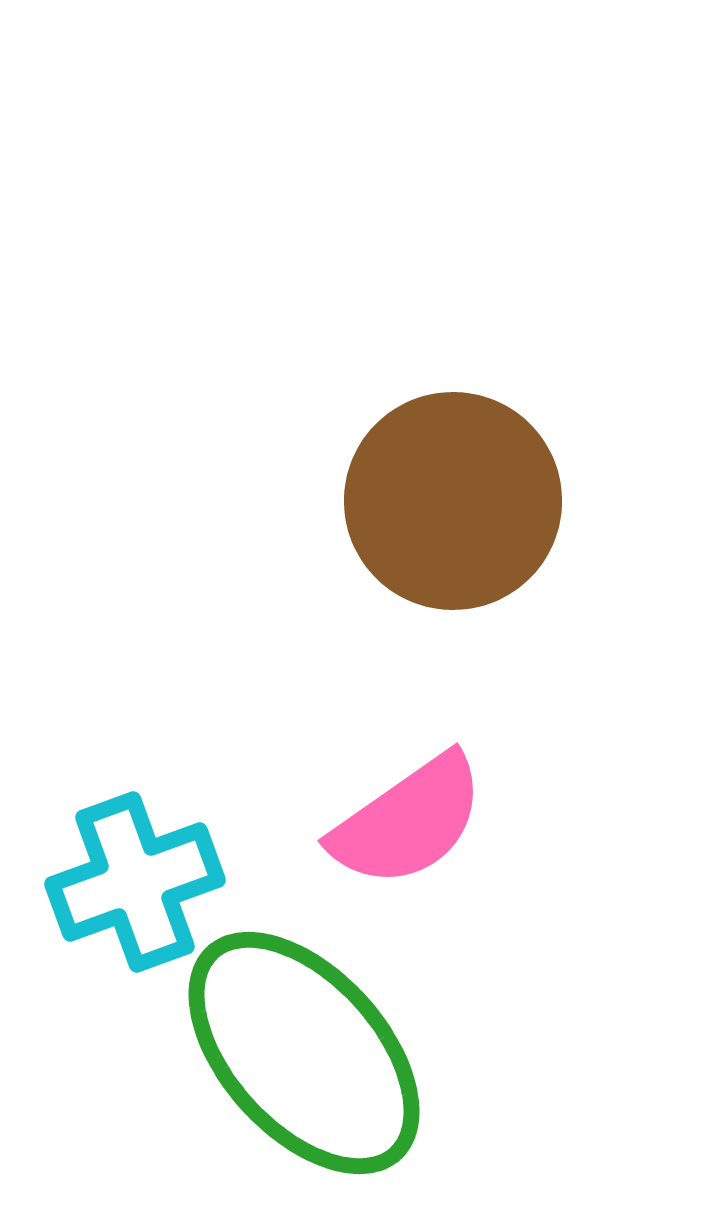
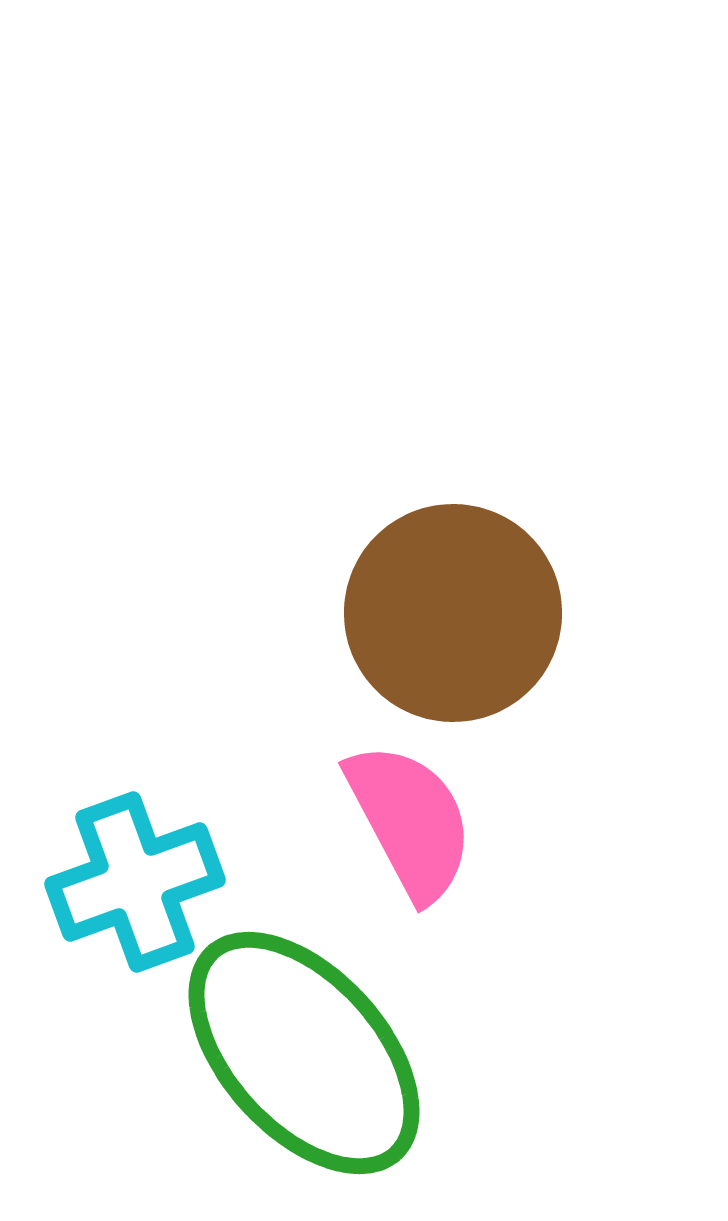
brown circle: moved 112 px down
pink semicircle: moved 2 px right; rotated 83 degrees counterclockwise
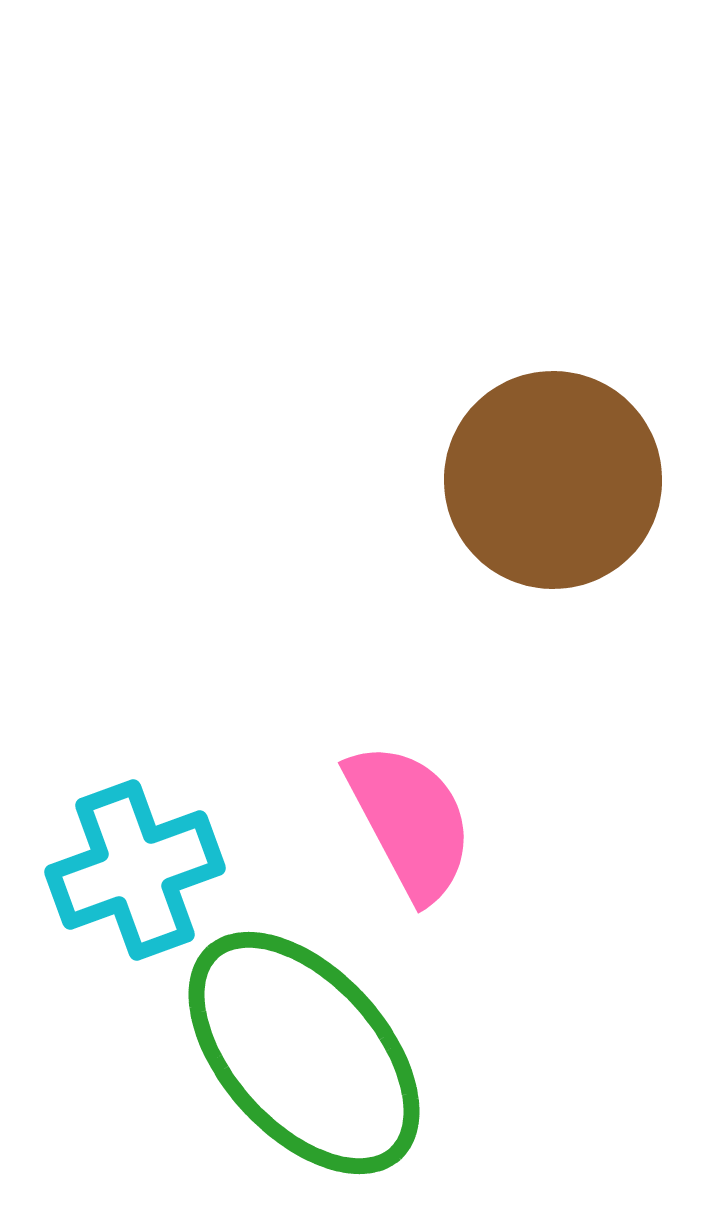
brown circle: moved 100 px right, 133 px up
cyan cross: moved 12 px up
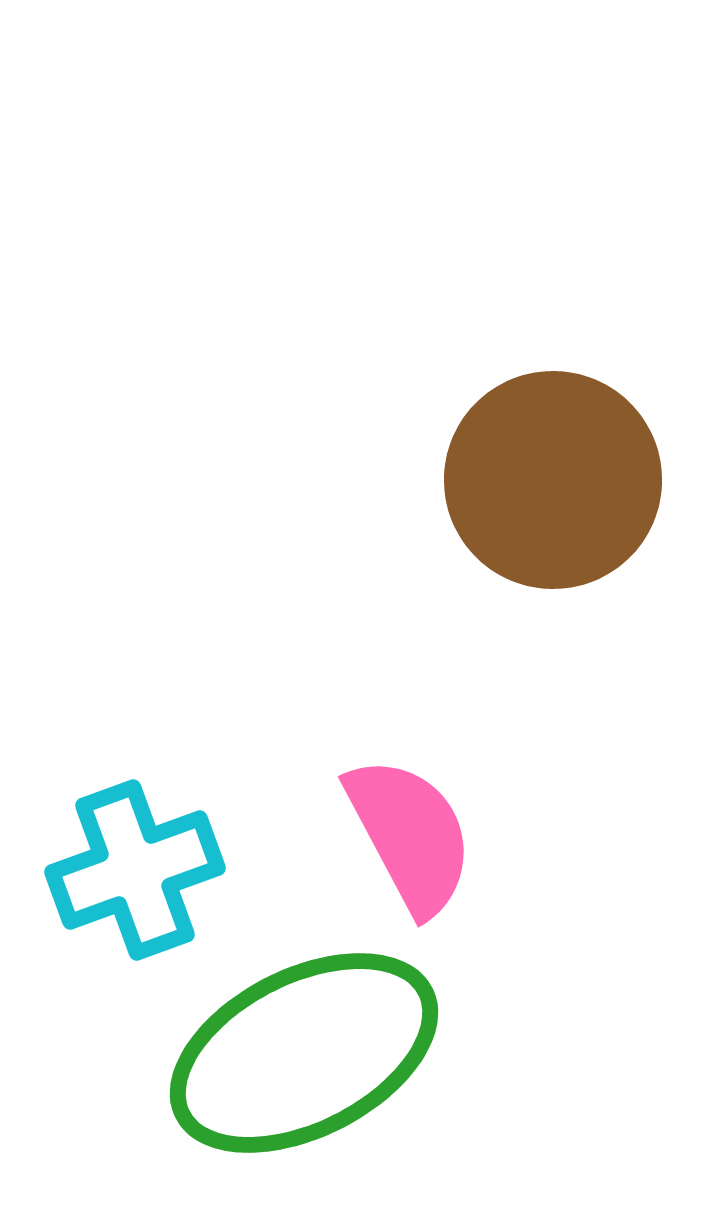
pink semicircle: moved 14 px down
green ellipse: rotated 75 degrees counterclockwise
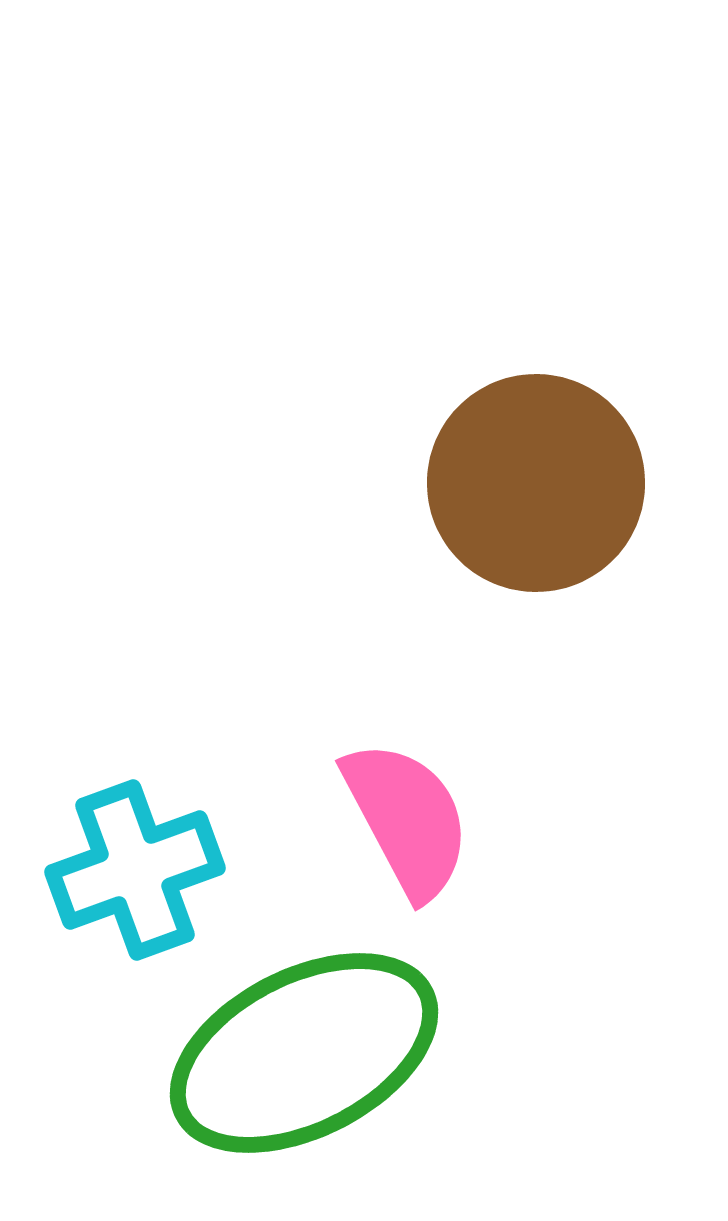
brown circle: moved 17 px left, 3 px down
pink semicircle: moved 3 px left, 16 px up
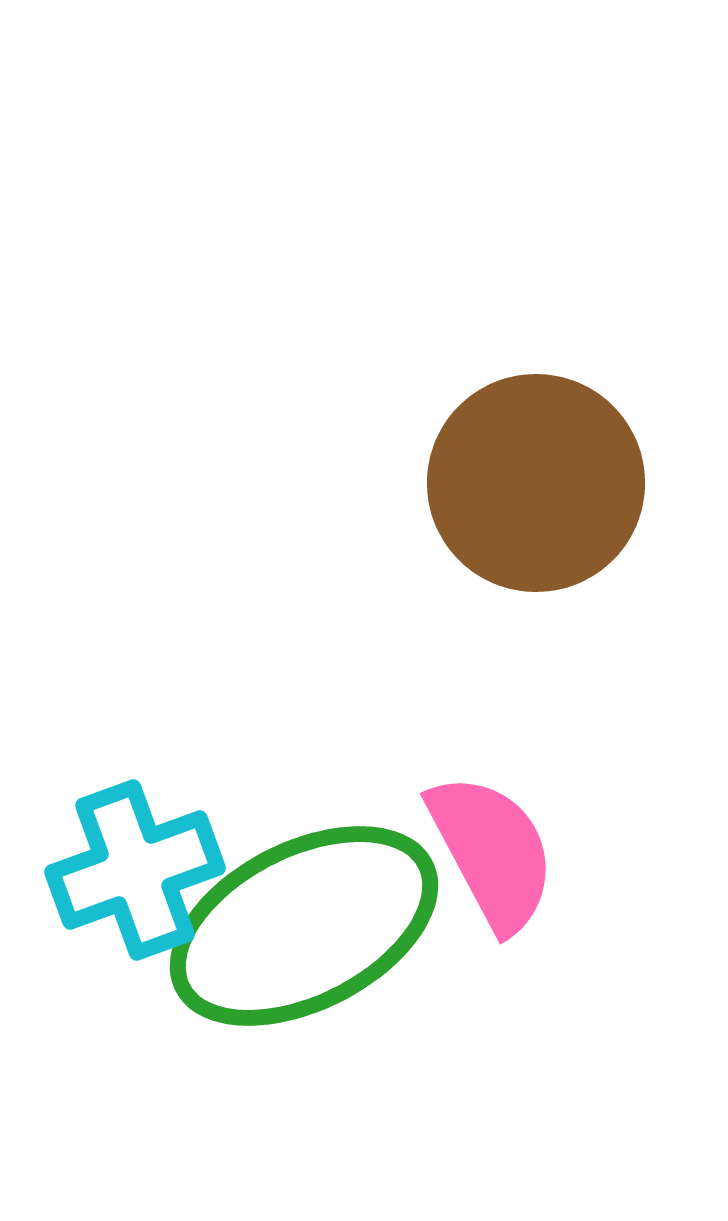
pink semicircle: moved 85 px right, 33 px down
green ellipse: moved 127 px up
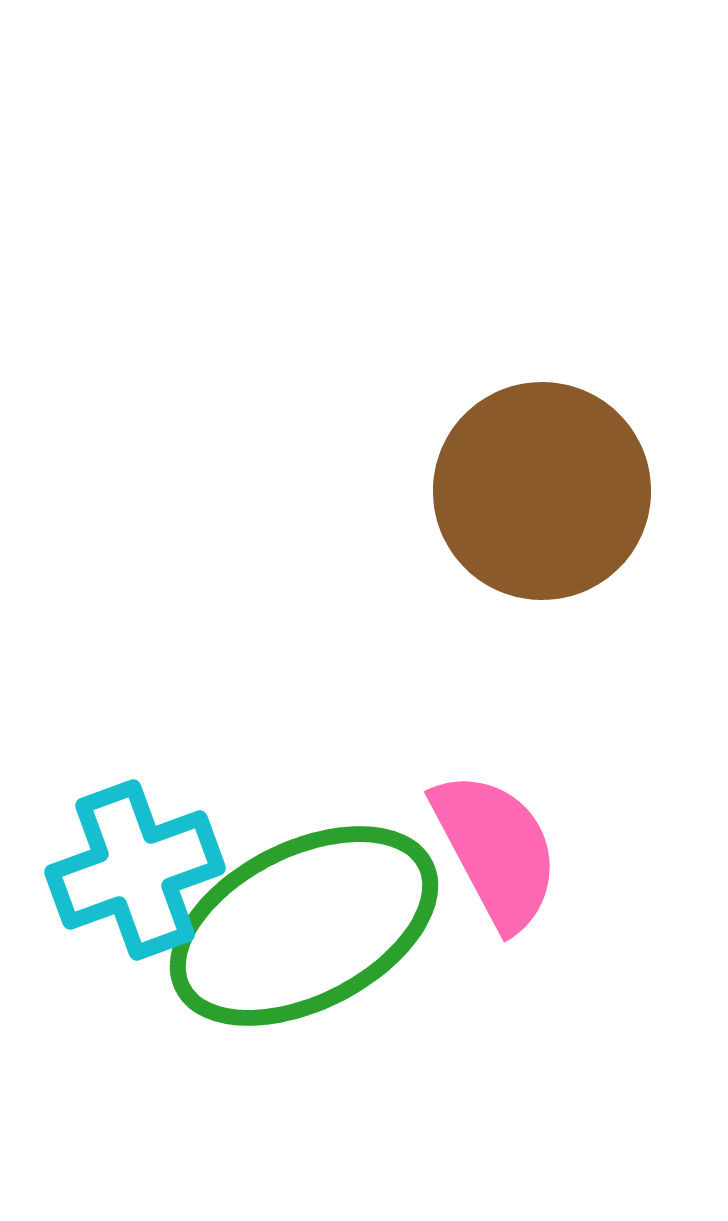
brown circle: moved 6 px right, 8 px down
pink semicircle: moved 4 px right, 2 px up
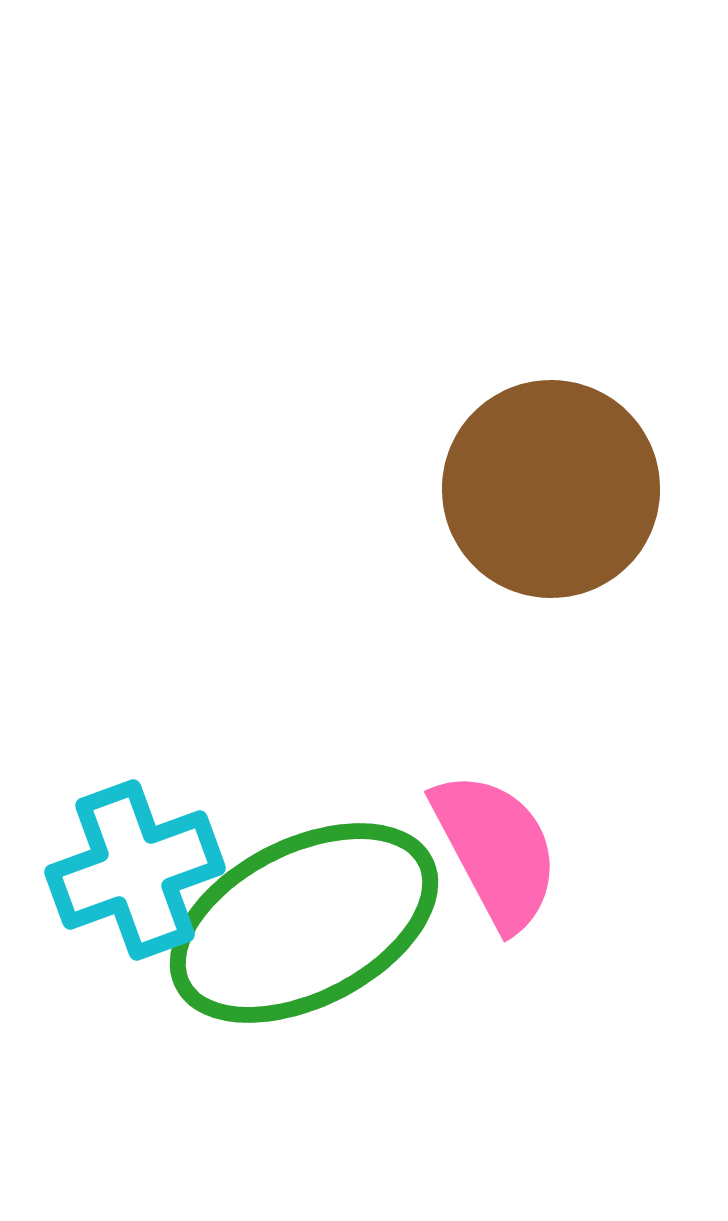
brown circle: moved 9 px right, 2 px up
green ellipse: moved 3 px up
